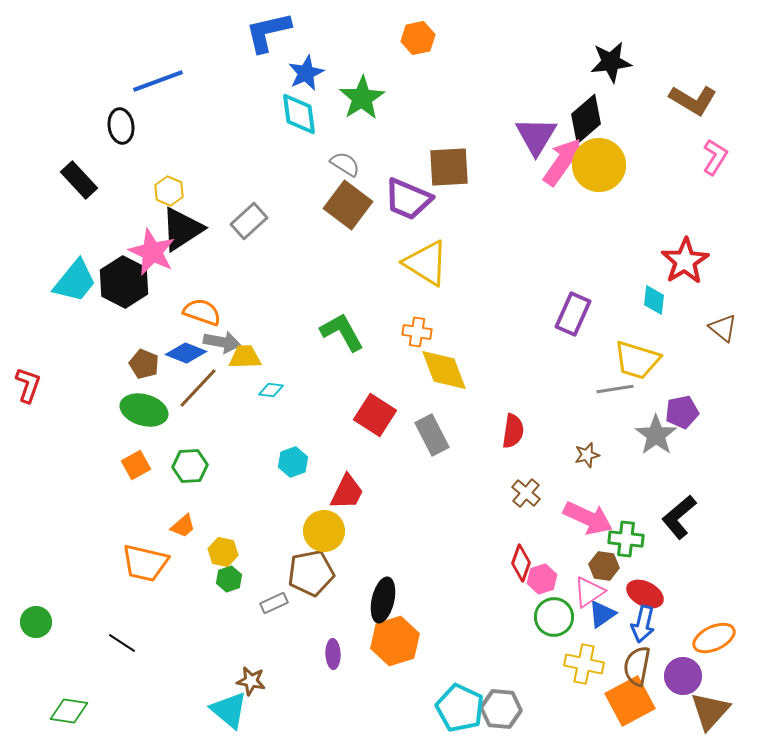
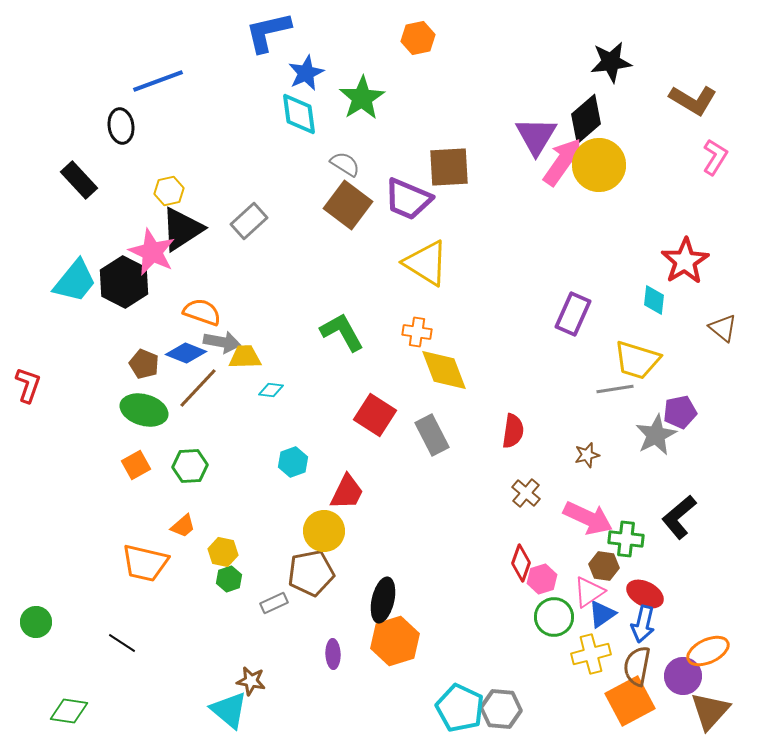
yellow hexagon at (169, 191): rotated 24 degrees clockwise
purple pentagon at (682, 412): moved 2 px left
gray star at (656, 435): rotated 9 degrees clockwise
orange ellipse at (714, 638): moved 6 px left, 13 px down
yellow cross at (584, 664): moved 7 px right, 10 px up; rotated 27 degrees counterclockwise
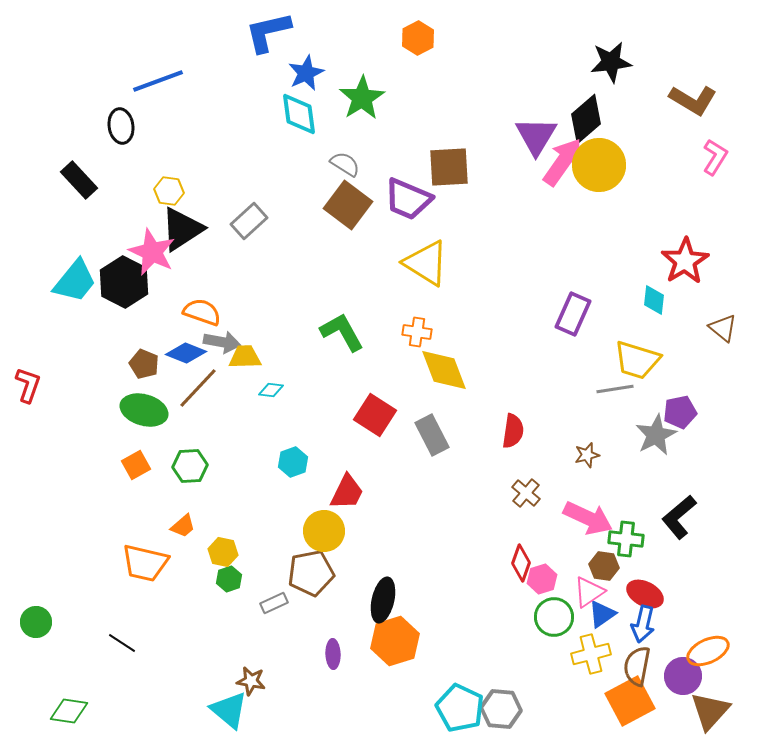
orange hexagon at (418, 38): rotated 16 degrees counterclockwise
yellow hexagon at (169, 191): rotated 20 degrees clockwise
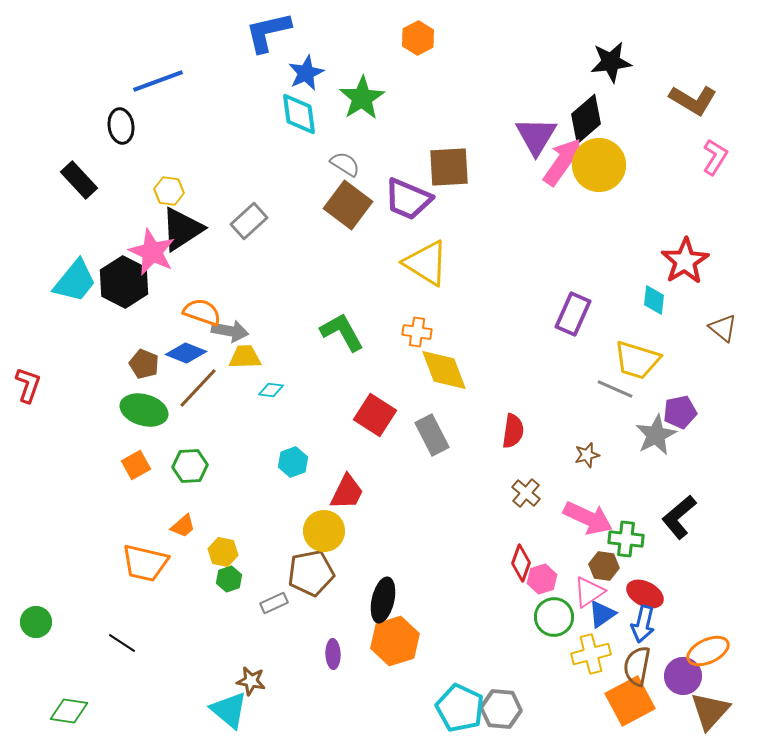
gray arrow at (222, 342): moved 8 px right, 11 px up
gray line at (615, 389): rotated 33 degrees clockwise
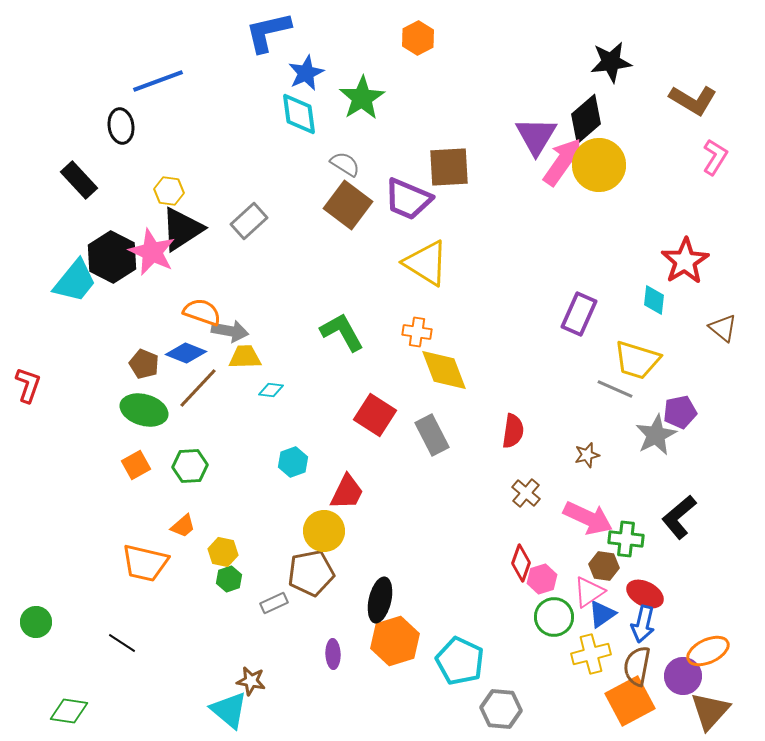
black hexagon at (124, 282): moved 12 px left, 25 px up
purple rectangle at (573, 314): moved 6 px right
black ellipse at (383, 600): moved 3 px left
cyan pentagon at (460, 708): moved 47 px up
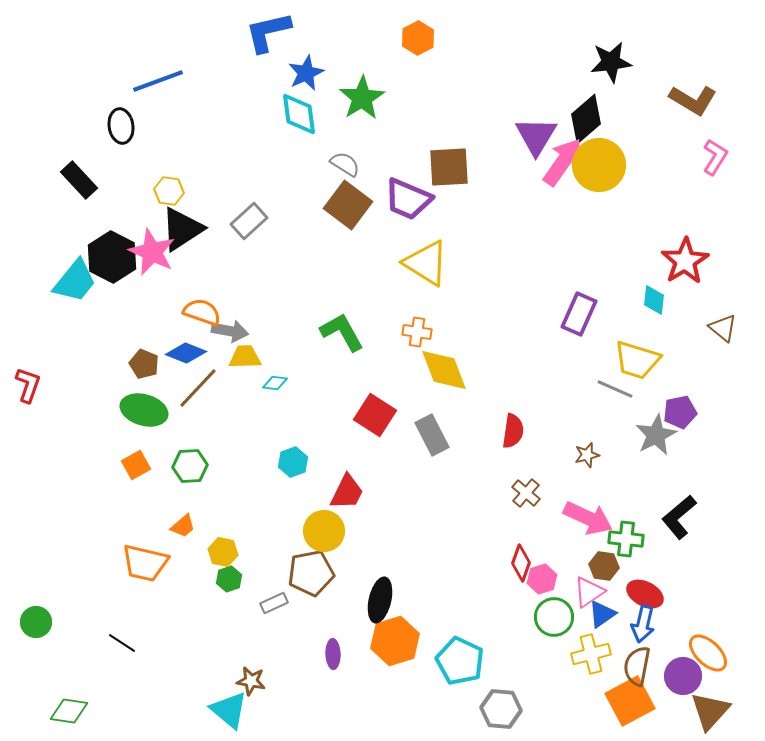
cyan diamond at (271, 390): moved 4 px right, 7 px up
orange ellipse at (708, 651): moved 2 px down; rotated 69 degrees clockwise
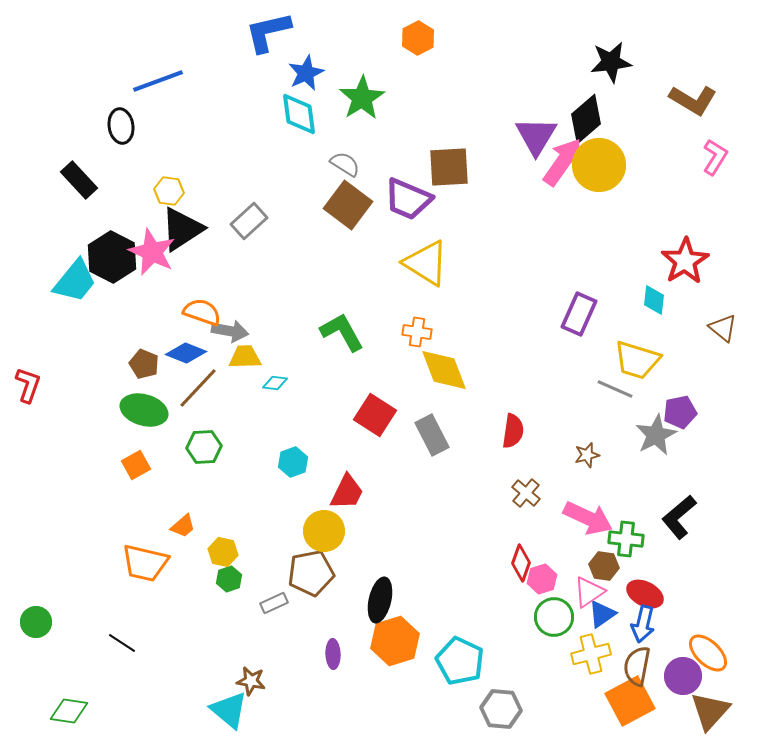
green hexagon at (190, 466): moved 14 px right, 19 px up
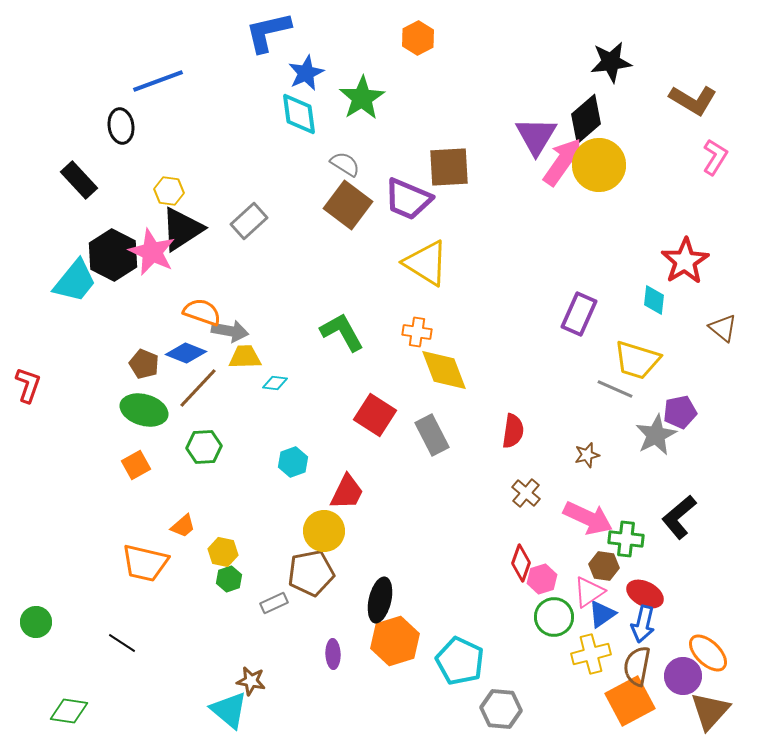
black hexagon at (112, 257): moved 1 px right, 2 px up
